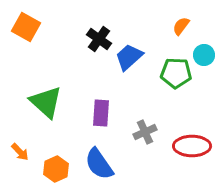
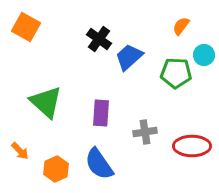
gray cross: rotated 15 degrees clockwise
orange arrow: moved 1 px up
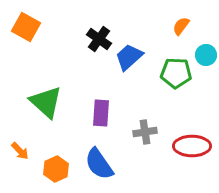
cyan circle: moved 2 px right
